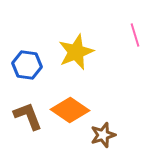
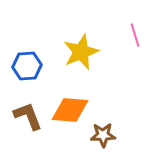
yellow star: moved 5 px right
blue hexagon: moved 1 px down; rotated 12 degrees counterclockwise
orange diamond: rotated 30 degrees counterclockwise
brown star: rotated 15 degrees clockwise
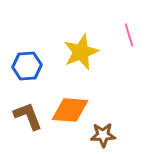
pink line: moved 6 px left
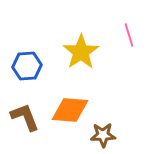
yellow star: rotated 12 degrees counterclockwise
brown L-shape: moved 3 px left, 1 px down
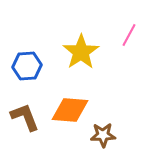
pink line: rotated 45 degrees clockwise
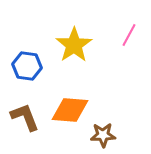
yellow star: moved 7 px left, 7 px up
blue hexagon: rotated 12 degrees clockwise
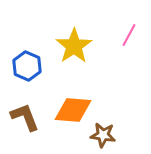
yellow star: moved 1 px down
blue hexagon: rotated 16 degrees clockwise
orange diamond: moved 3 px right
brown star: rotated 10 degrees clockwise
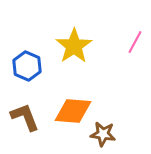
pink line: moved 6 px right, 7 px down
orange diamond: moved 1 px down
brown star: moved 1 px up
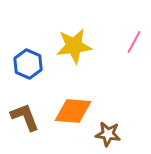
pink line: moved 1 px left
yellow star: rotated 27 degrees clockwise
blue hexagon: moved 1 px right, 2 px up
brown star: moved 5 px right
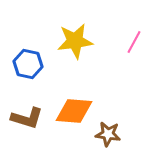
yellow star: moved 1 px right, 5 px up
blue hexagon: rotated 12 degrees counterclockwise
orange diamond: moved 1 px right
brown L-shape: moved 2 px right, 1 px down; rotated 128 degrees clockwise
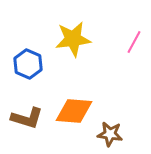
yellow star: moved 2 px left, 2 px up
blue hexagon: rotated 12 degrees clockwise
brown star: moved 2 px right
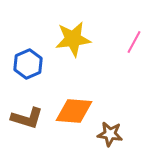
blue hexagon: rotated 12 degrees clockwise
